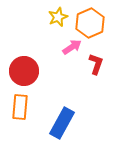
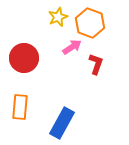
orange hexagon: rotated 16 degrees counterclockwise
red circle: moved 13 px up
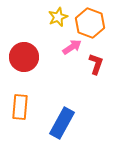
red circle: moved 1 px up
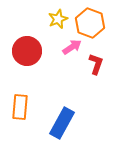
yellow star: moved 2 px down
red circle: moved 3 px right, 6 px up
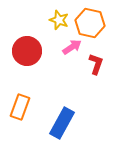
yellow star: moved 1 px right, 1 px down; rotated 30 degrees counterclockwise
orange hexagon: rotated 8 degrees counterclockwise
orange rectangle: rotated 15 degrees clockwise
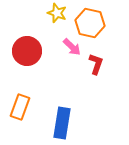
yellow star: moved 2 px left, 7 px up
pink arrow: rotated 78 degrees clockwise
blue rectangle: rotated 20 degrees counterclockwise
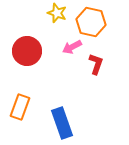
orange hexagon: moved 1 px right, 1 px up
pink arrow: rotated 108 degrees clockwise
blue rectangle: rotated 28 degrees counterclockwise
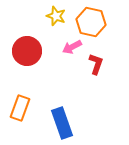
yellow star: moved 1 px left, 3 px down
orange rectangle: moved 1 px down
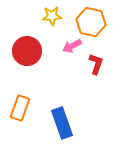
yellow star: moved 4 px left; rotated 24 degrees counterclockwise
pink arrow: moved 1 px up
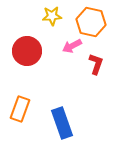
orange rectangle: moved 1 px down
